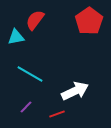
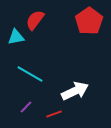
red line: moved 3 px left
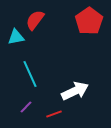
cyan line: rotated 36 degrees clockwise
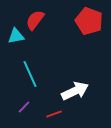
red pentagon: rotated 16 degrees counterclockwise
cyan triangle: moved 1 px up
purple line: moved 2 px left
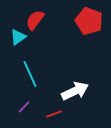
cyan triangle: moved 2 px right, 1 px down; rotated 24 degrees counterclockwise
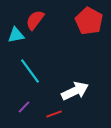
red pentagon: rotated 8 degrees clockwise
cyan triangle: moved 2 px left, 2 px up; rotated 24 degrees clockwise
cyan line: moved 3 px up; rotated 12 degrees counterclockwise
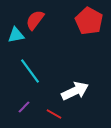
red line: rotated 49 degrees clockwise
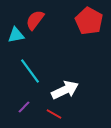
white arrow: moved 10 px left, 1 px up
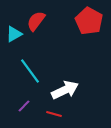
red semicircle: moved 1 px right, 1 px down
cyan triangle: moved 2 px left, 1 px up; rotated 18 degrees counterclockwise
purple line: moved 1 px up
red line: rotated 14 degrees counterclockwise
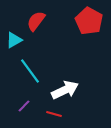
cyan triangle: moved 6 px down
